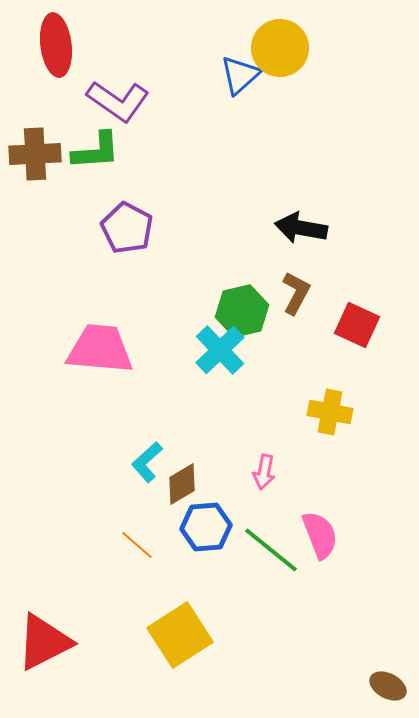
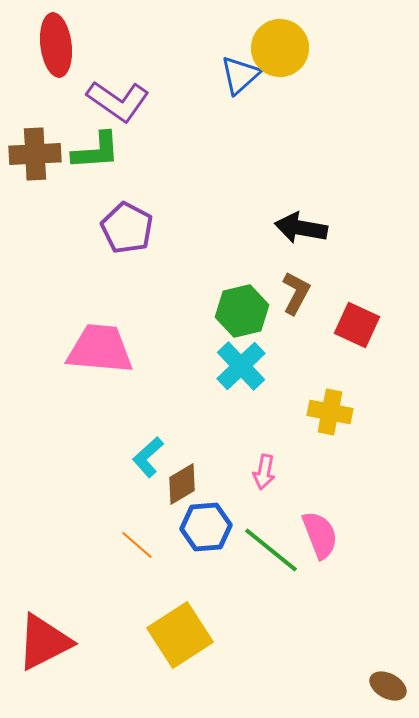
cyan cross: moved 21 px right, 16 px down
cyan L-shape: moved 1 px right, 5 px up
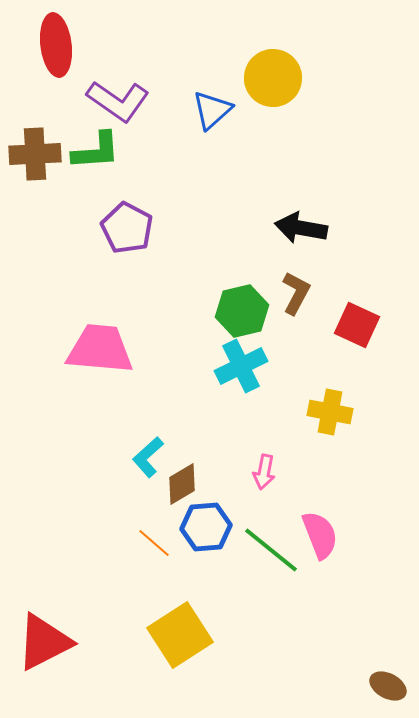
yellow circle: moved 7 px left, 30 px down
blue triangle: moved 28 px left, 35 px down
cyan cross: rotated 18 degrees clockwise
orange line: moved 17 px right, 2 px up
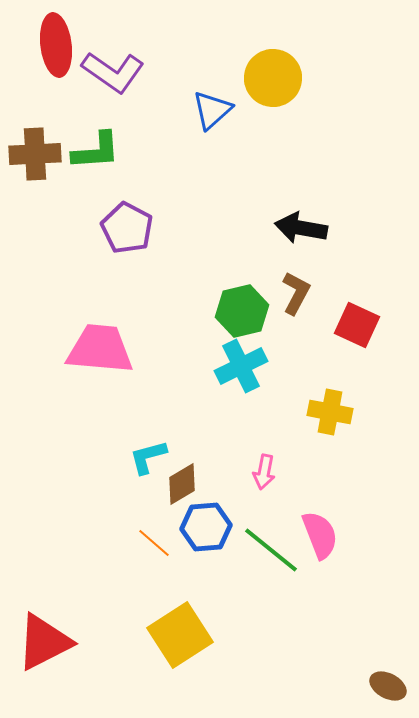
purple L-shape: moved 5 px left, 29 px up
cyan L-shape: rotated 27 degrees clockwise
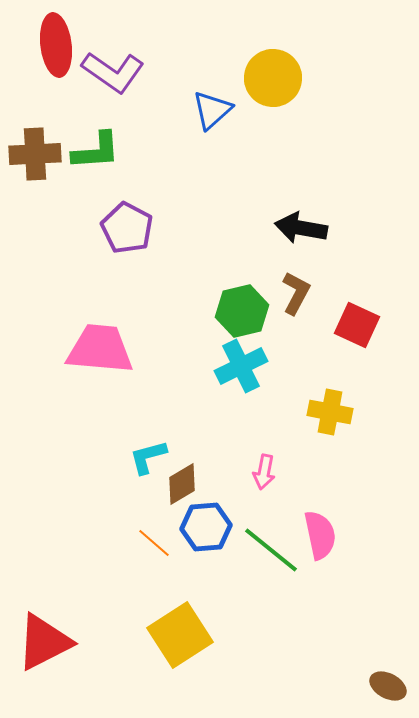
pink semicircle: rotated 9 degrees clockwise
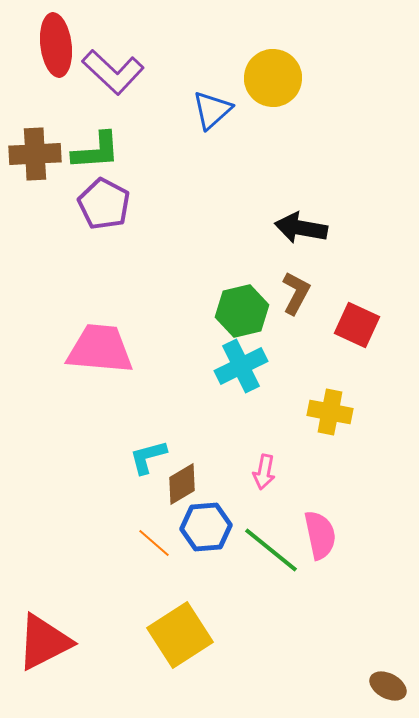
purple L-shape: rotated 8 degrees clockwise
purple pentagon: moved 23 px left, 24 px up
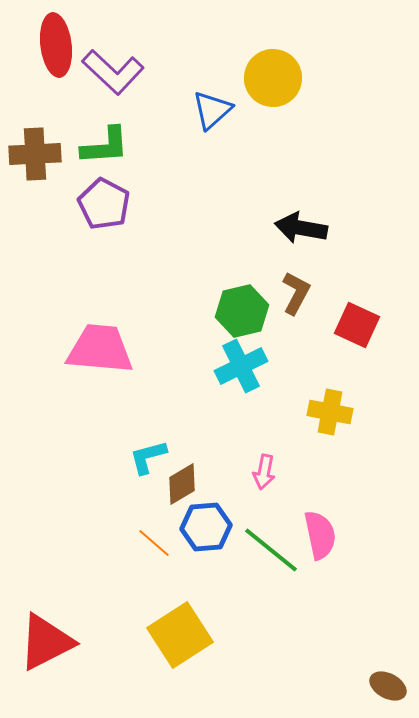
green L-shape: moved 9 px right, 5 px up
red triangle: moved 2 px right
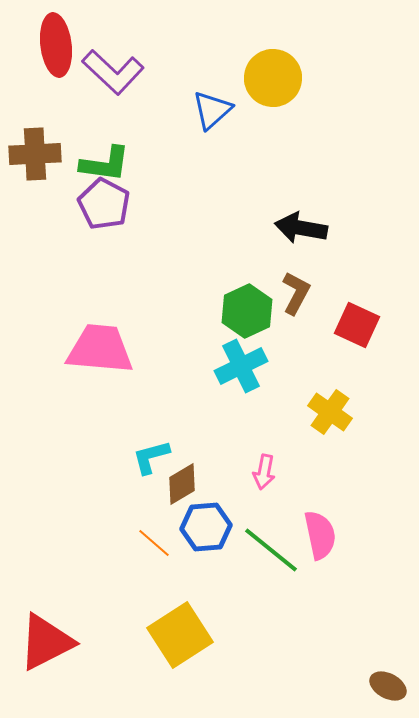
green L-shape: moved 18 px down; rotated 12 degrees clockwise
green hexagon: moved 5 px right; rotated 12 degrees counterclockwise
yellow cross: rotated 24 degrees clockwise
cyan L-shape: moved 3 px right
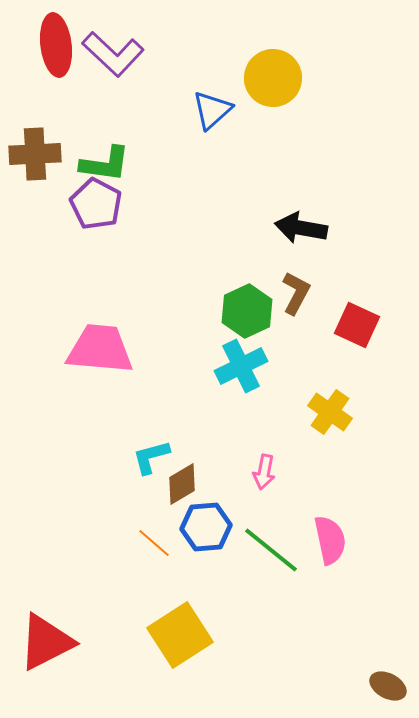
purple L-shape: moved 18 px up
purple pentagon: moved 8 px left
pink semicircle: moved 10 px right, 5 px down
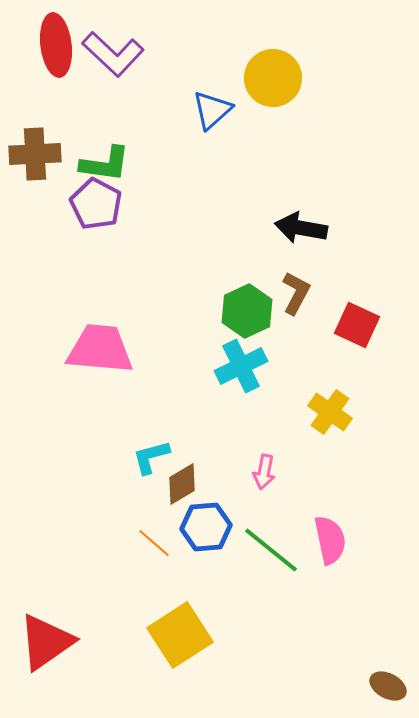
red triangle: rotated 8 degrees counterclockwise
